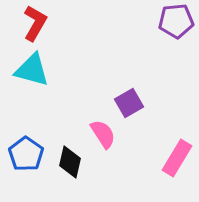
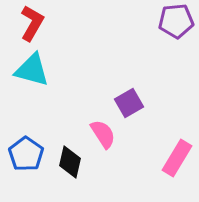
red L-shape: moved 3 px left
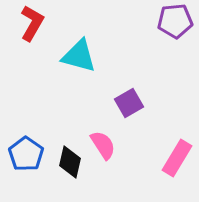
purple pentagon: moved 1 px left
cyan triangle: moved 47 px right, 14 px up
pink semicircle: moved 11 px down
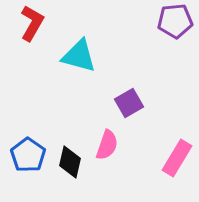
pink semicircle: moved 4 px right; rotated 52 degrees clockwise
blue pentagon: moved 2 px right, 1 px down
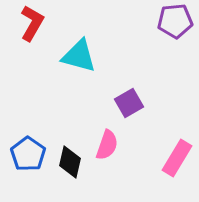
blue pentagon: moved 1 px up
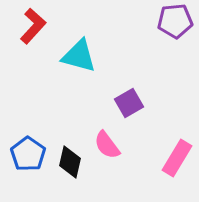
red L-shape: moved 1 px right, 3 px down; rotated 12 degrees clockwise
pink semicircle: rotated 124 degrees clockwise
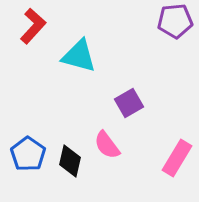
black diamond: moved 1 px up
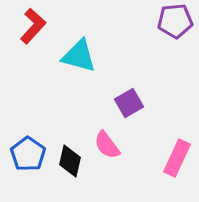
pink rectangle: rotated 6 degrees counterclockwise
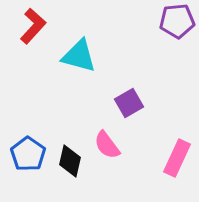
purple pentagon: moved 2 px right
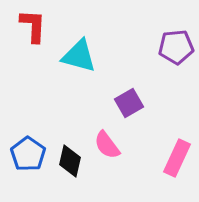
purple pentagon: moved 1 px left, 26 px down
red L-shape: rotated 39 degrees counterclockwise
